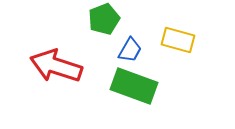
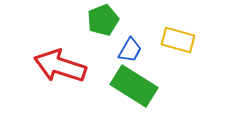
green pentagon: moved 1 px left, 1 px down
red arrow: moved 4 px right
green rectangle: rotated 12 degrees clockwise
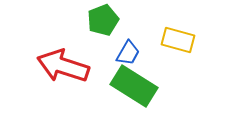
blue trapezoid: moved 2 px left, 3 px down
red arrow: moved 3 px right
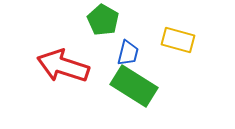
green pentagon: rotated 20 degrees counterclockwise
blue trapezoid: rotated 16 degrees counterclockwise
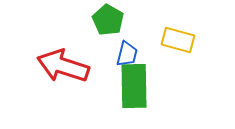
green pentagon: moved 5 px right
blue trapezoid: moved 1 px left, 1 px down
green rectangle: rotated 57 degrees clockwise
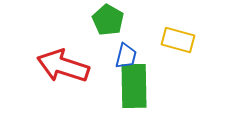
blue trapezoid: moved 1 px left, 2 px down
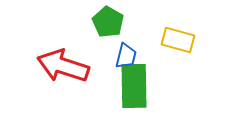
green pentagon: moved 2 px down
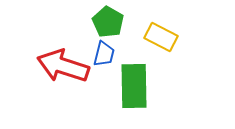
yellow rectangle: moved 17 px left, 3 px up; rotated 12 degrees clockwise
blue trapezoid: moved 22 px left, 2 px up
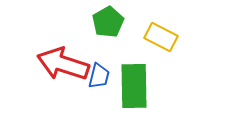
green pentagon: rotated 12 degrees clockwise
blue trapezoid: moved 5 px left, 22 px down
red arrow: moved 2 px up
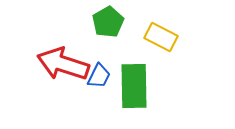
blue trapezoid: rotated 12 degrees clockwise
